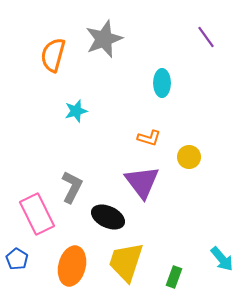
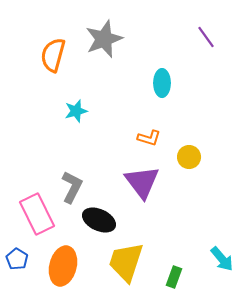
black ellipse: moved 9 px left, 3 px down
orange ellipse: moved 9 px left
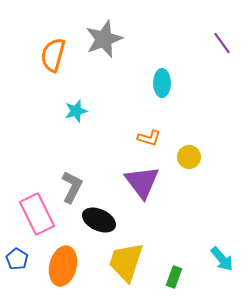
purple line: moved 16 px right, 6 px down
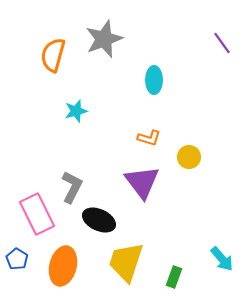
cyan ellipse: moved 8 px left, 3 px up
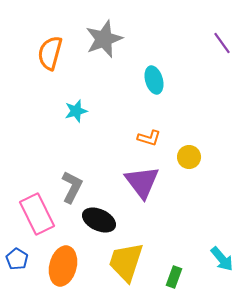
orange semicircle: moved 3 px left, 2 px up
cyan ellipse: rotated 16 degrees counterclockwise
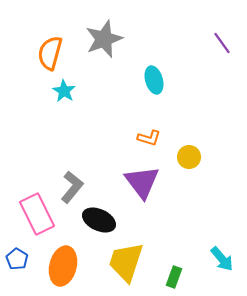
cyan star: moved 12 px left, 20 px up; rotated 25 degrees counterclockwise
gray L-shape: rotated 12 degrees clockwise
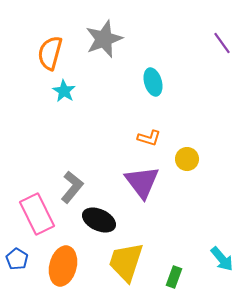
cyan ellipse: moved 1 px left, 2 px down
yellow circle: moved 2 px left, 2 px down
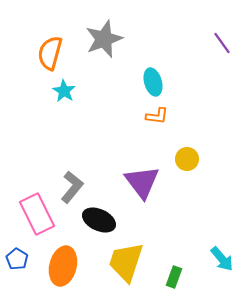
orange L-shape: moved 8 px right, 22 px up; rotated 10 degrees counterclockwise
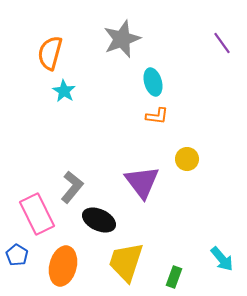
gray star: moved 18 px right
blue pentagon: moved 4 px up
